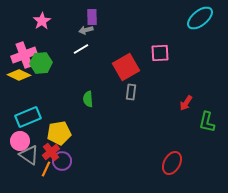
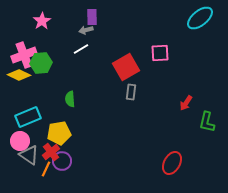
green semicircle: moved 18 px left
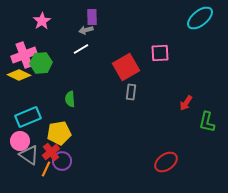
red ellipse: moved 6 px left, 1 px up; rotated 25 degrees clockwise
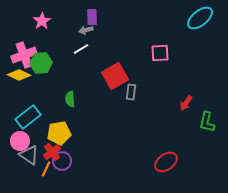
red square: moved 11 px left, 9 px down
cyan rectangle: rotated 15 degrees counterclockwise
red cross: moved 1 px right
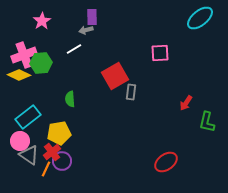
white line: moved 7 px left
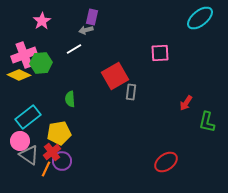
purple rectangle: rotated 14 degrees clockwise
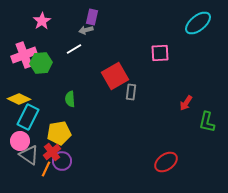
cyan ellipse: moved 2 px left, 5 px down
yellow diamond: moved 24 px down
cyan rectangle: rotated 25 degrees counterclockwise
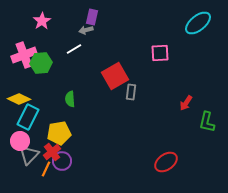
gray triangle: rotated 40 degrees clockwise
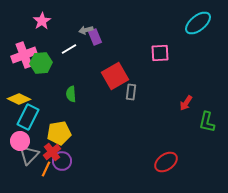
purple rectangle: moved 3 px right, 20 px down; rotated 35 degrees counterclockwise
white line: moved 5 px left
green semicircle: moved 1 px right, 5 px up
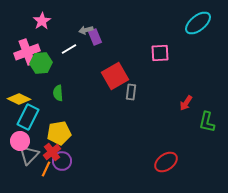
pink cross: moved 3 px right, 3 px up
green semicircle: moved 13 px left, 1 px up
